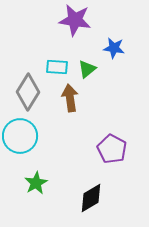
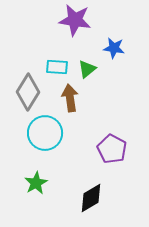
cyan circle: moved 25 px right, 3 px up
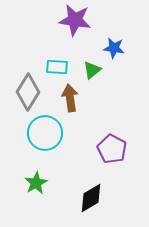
green triangle: moved 5 px right, 1 px down
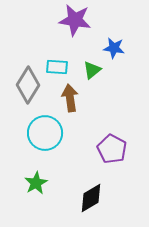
gray diamond: moved 7 px up
